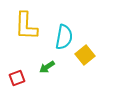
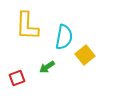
yellow L-shape: moved 1 px right
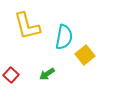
yellow L-shape: rotated 16 degrees counterclockwise
green arrow: moved 7 px down
red square: moved 6 px left, 3 px up; rotated 28 degrees counterclockwise
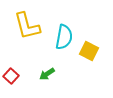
yellow square: moved 4 px right, 4 px up; rotated 24 degrees counterclockwise
red square: moved 1 px down
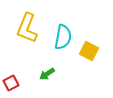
yellow L-shape: moved 2 px down; rotated 36 degrees clockwise
cyan semicircle: moved 1 px left
red square: moved 7 px down; rotated 21 degrees clockwise
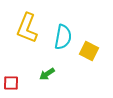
red square: rotated 28 degrees clockwise
